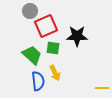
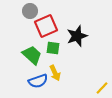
black star: rotated 20 degrees counterclockwise
blue semicircle: rotated 78 degrees clockwise
yellow line: rotated 48 degrees counterclockwise
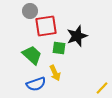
red square: rotated 15 degrees clockwise
green square: moved 6 px right
blue semicircle: moved 2 px left, 3 px down
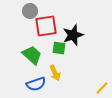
black star: moved 4 px left, 1 px up
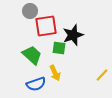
yellow line: moved 13 px up
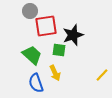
green square: moved 2 px down
blue semicircle: moved 1 px up; rotated 90 degrees clockwise
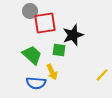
red square: moved 1 px left, 3 px up
yellow arrow: moved 3 px left, 1 px up
blue semicircle: rotated 66 degrees counterclockwise
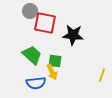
red square: rotated 20 degrees clockwise
black star: rotated 25 degrees clockwise
green square: moved 4 px left, 11 px down
yellow line: rotated 24 degrees counterclockwise
blue semicircle: rotated 12 degrees counterclockwise
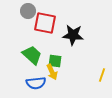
gray circle: moved 2 px left
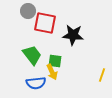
green trapezoid: rotated 10 degrees clockwise
